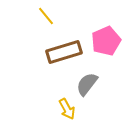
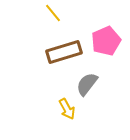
yellow line: moved 7 px right, 3 px up
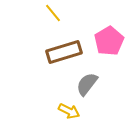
pink pentagon: moved 3 px right; rotated 8 degrees counterclockwise
yellow arrow: moved 2 px right, 2 px down; rotated 35 degrees counterclockwise
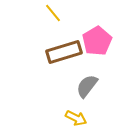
pink pentagon: moved 12 px left
gray semicircle: moved 2 px down
yellow arrow: moved 7 px right, 7 px down
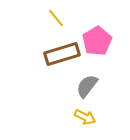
yellow line: moved 3 px right, 5 px down
brown rectangle: moved 2 px left, 2 px down
yellow arrow: moved 9 px right, 1 px up
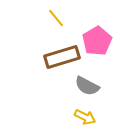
brown rectangle: moved 3 px down
gray semicircle: rotated 100 degrees counterclockwise
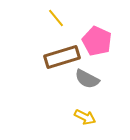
pink pentagon: rotated 16 degrees counterclockwise
gray semicircle: moved 7 px up
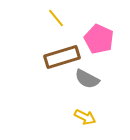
pink pentagon: moved 2 px right, 2 px up
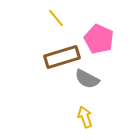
yellow arrow: rotated 135 degrees counterclockwise
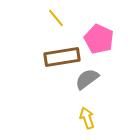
brown rectangle: rotated 8 degrees clockwise
gray semicircle: rotated 115 degrees clockwise
yellow arrow: moved 2 px right, 1 px down
